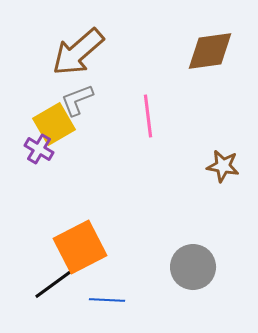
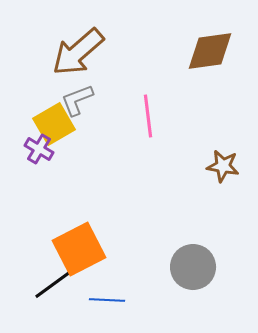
orange square: moved 1 px left, 2 px down
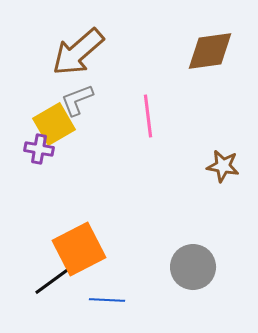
purple cross: rotated 20 degrees counterclockwise
black line: moved 4 px up
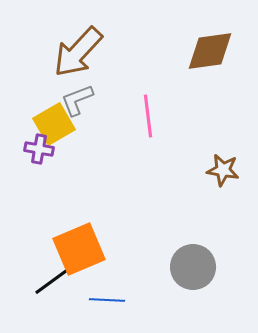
brown arrow: rotated 6 degrees counterclockwise
brown star: moved 4 px down
orange square: rotated 4 degrees clockwise
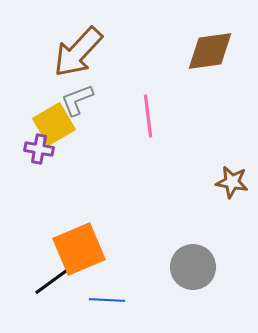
brown star: moved 9 px right, 12 px down
